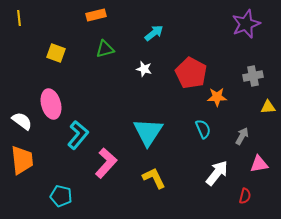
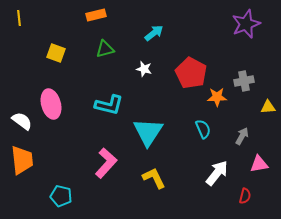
gray cross: moved 9 px left, 5 px down
cyan L-shape: moved 31 px right, 30 px up; rotated 64 degrees clockwise
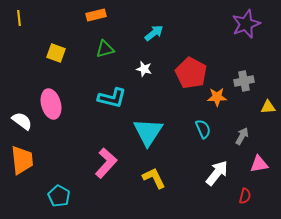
cyan L-shape: moved 3 px right, 7 px up
cyan pentagon: moved 2 px left; rotated 15 degrees clockwise
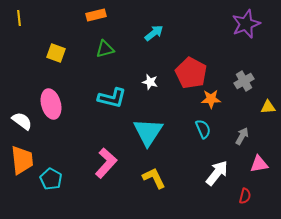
white star: moved 6 px right, 13 px down
gray cross: rotated 18 degrees counterclockwise
orange star: moved 6 px left, 2 px down
cyan pentagon: moved 8 px left, 17 px up
